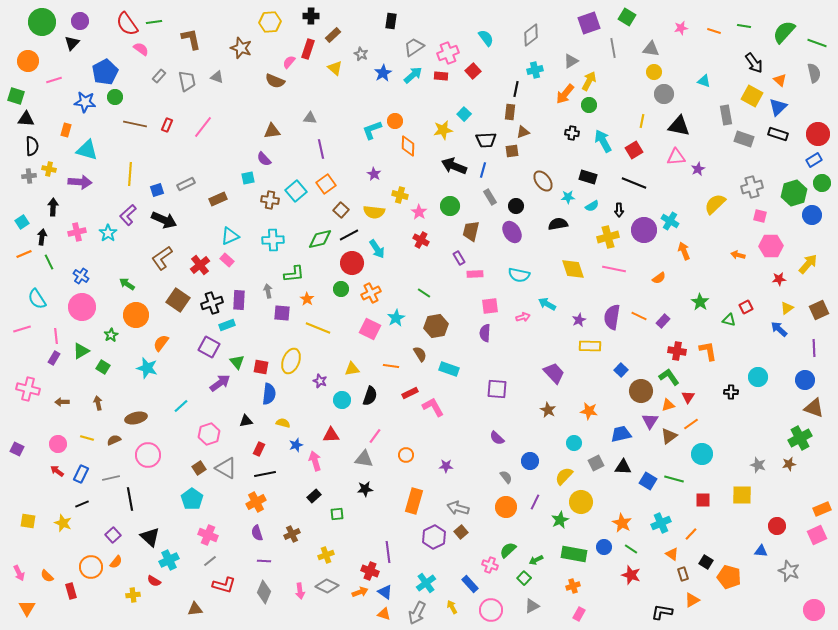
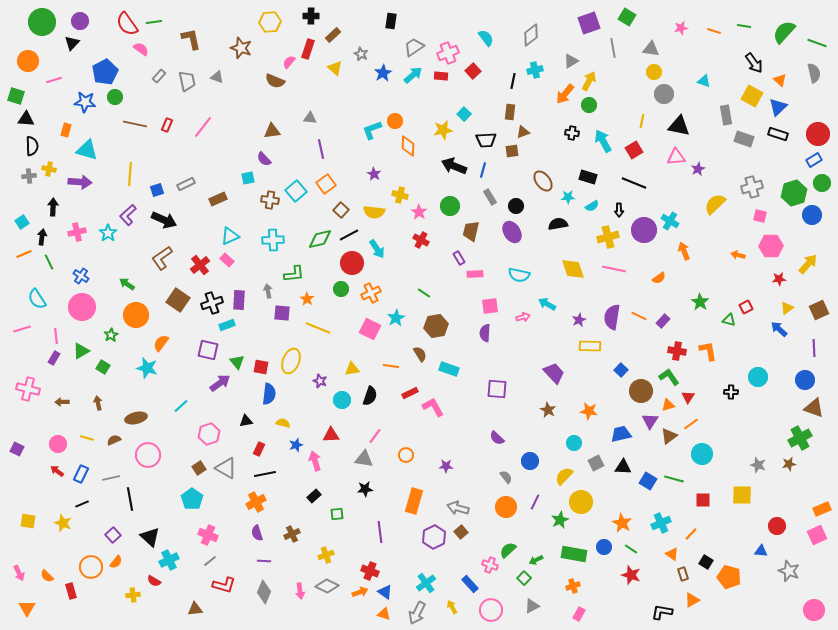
black line at (516, 89): moved 3 px left, 8 px up
purple square at (209, 347): moved 1 px left, 3 px down; rotated 15 degrees counterclockwise
purple line at (388, 552): moved 8 px left, 20 px up
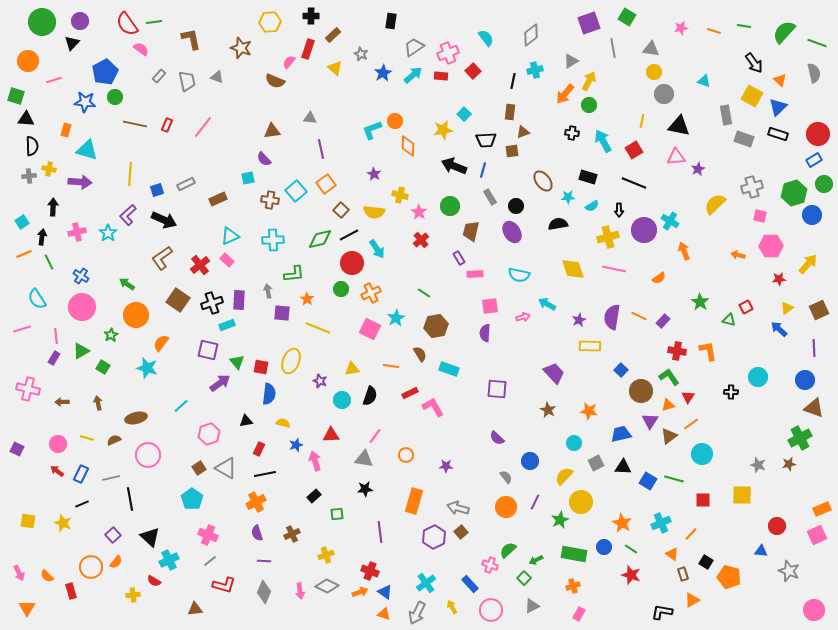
green circle at (822, 183): moved 2 px right, 1 px down
red cross at (421, 240): rotated 21 degrees clockwise
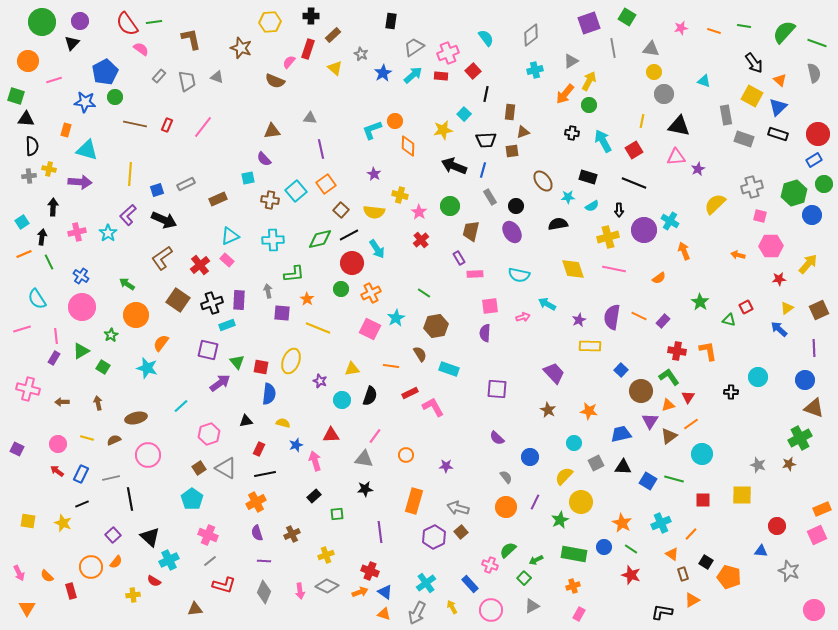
black line at (513, 81): moved 27 px left, 13 px down
blue circle at (530, 461): moved 4 px up
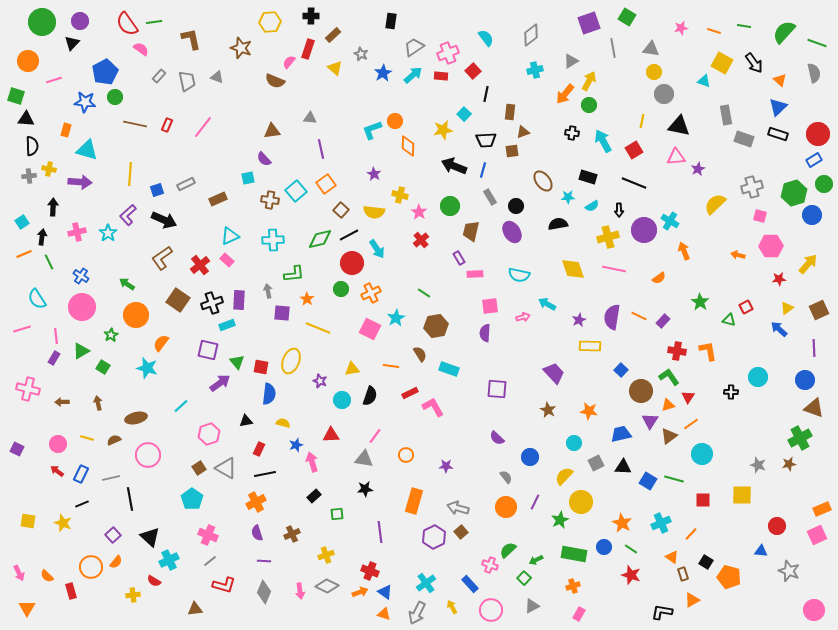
yellow square at (752, 96): moved 30 px left, 33 px up
pink arrow at (315, 461): moved 3 px left, 1 px down
orange triangle at (672, 554): moved 3 px down
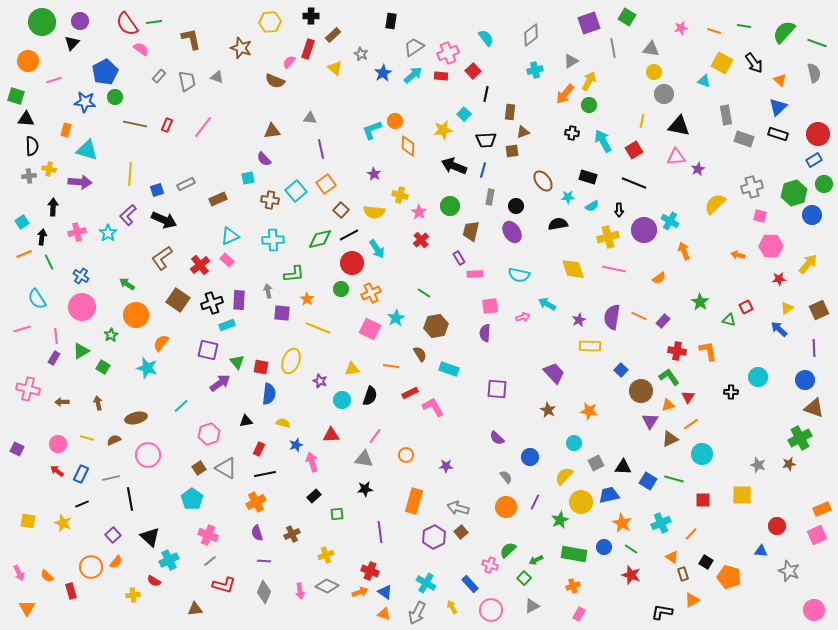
gray rectangle at (490, 197): rotated 42 degrees clockwise
blue trapezoid at (621, 434): moved 12 px left, 61 px down
brown triangle at (669, 436): moved 1 px right, 3 px down; rotated 12 degrees clockwise
cyan cross at (426, 583): rotated 24 degrees counterclockwise
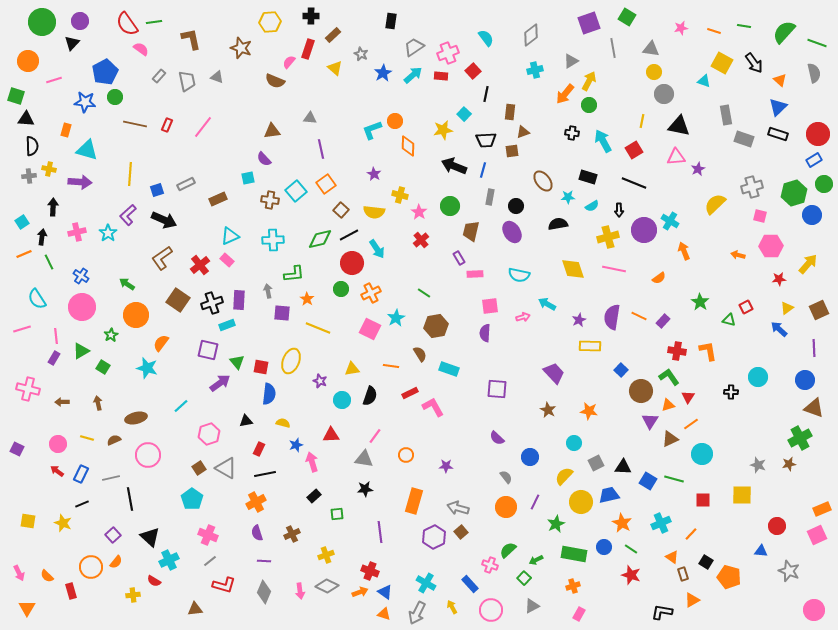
green star at (560, 520): moved 4 px left, 4 px down
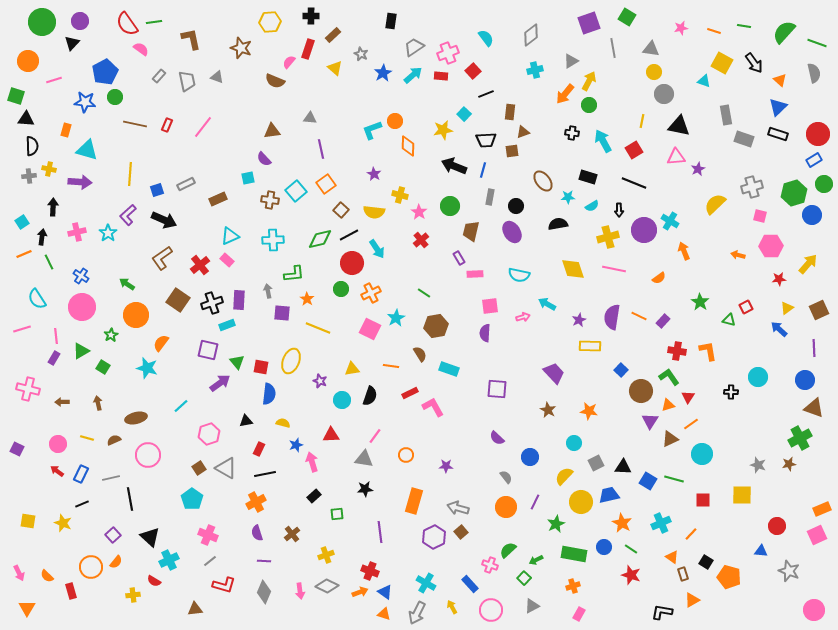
black line at (486, 94): rotated 56 degrees clockwise
brown cross at (292, 534): rotated 14 degrees counterclockwise
